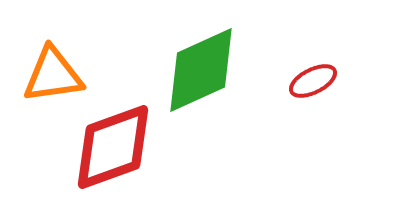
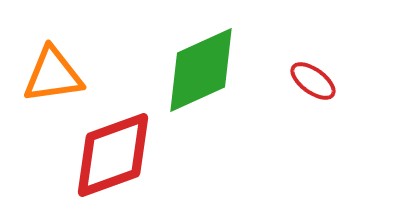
red ellipse: rotated 63 degrees clockwise
red diamond: moved 8 px down
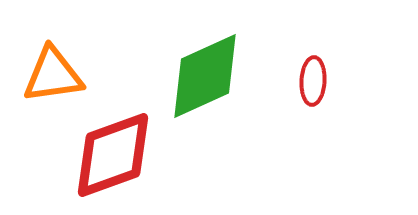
green diamond: moved 4 px right, 6 px down
red ellipse: rotated 57 degrees clockwise
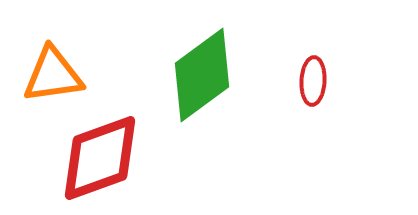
green diamond: moved 3 px left, 1 px up; rotated 12 degrees counterclockwise
red diamond: moved 13 px left, 3 px down
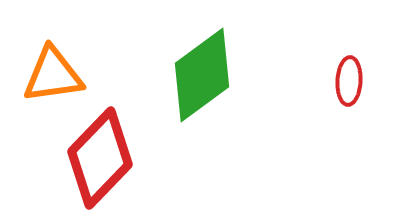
red ellipse: moved 36 px right
red diamond: rotated 26 degrees counterclockwise
